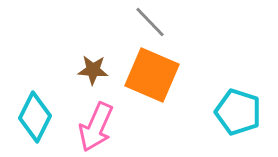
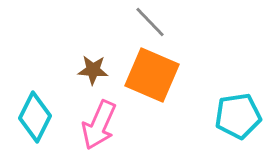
cyan pentagon: moved 4 px down; rotated 27 degrees counterclockwise
pink arrow: moved 3 px right, 2 px up
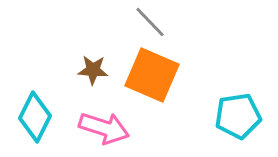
pink arrow: moved 5 px right, 3 px down; rotated 96 degrees counterclockwise
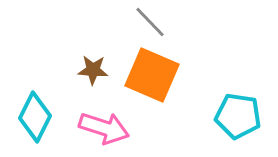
cyan pentagon: rotated 18 degrees clockwise
